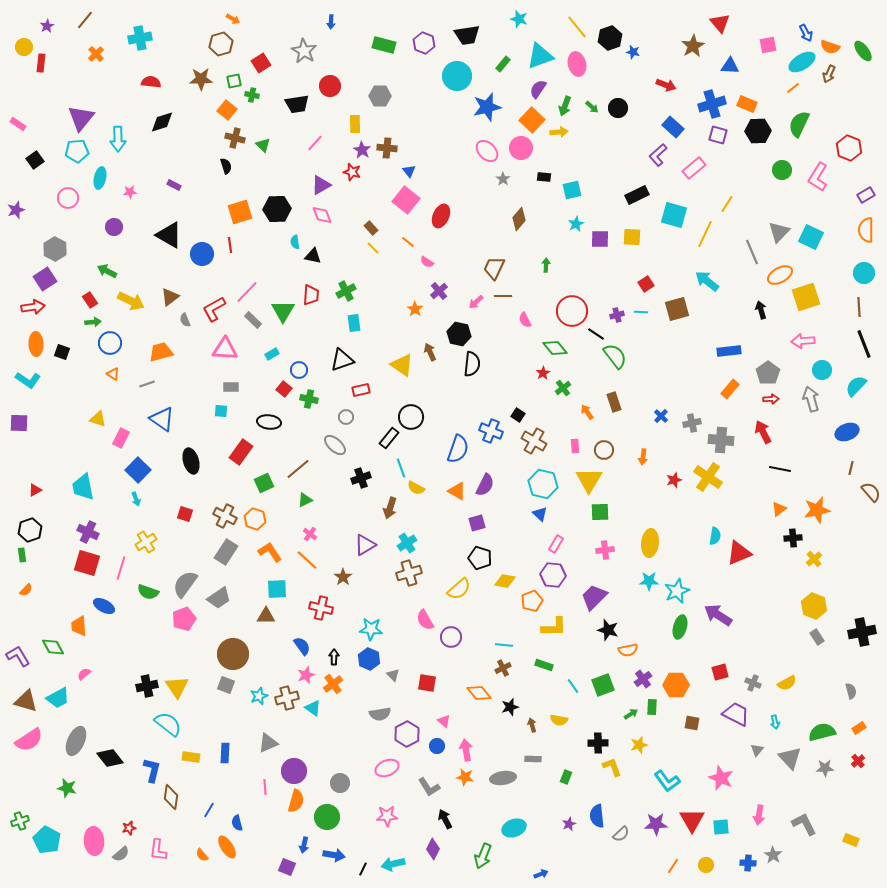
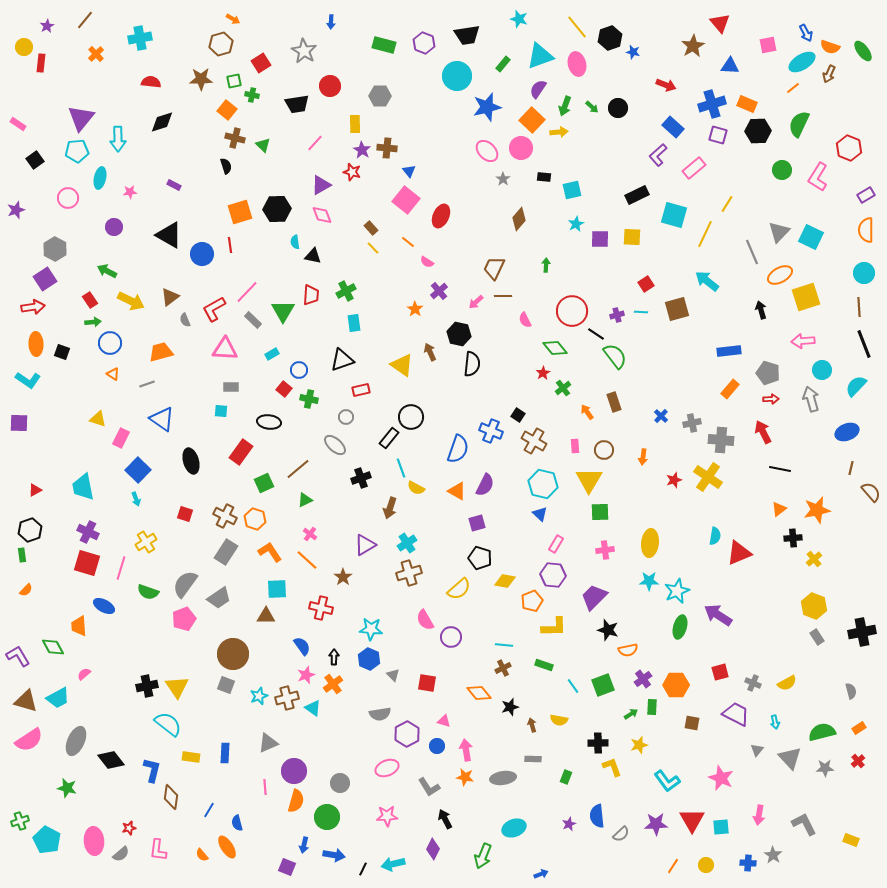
gray pentagon at (768, 373): rotated 20 degrees counterclockwise
pink triangle at (444, 721): rotated 24 degrees counterclockwise
black diamond at (110, 758): moved 1 px right, 2 px down
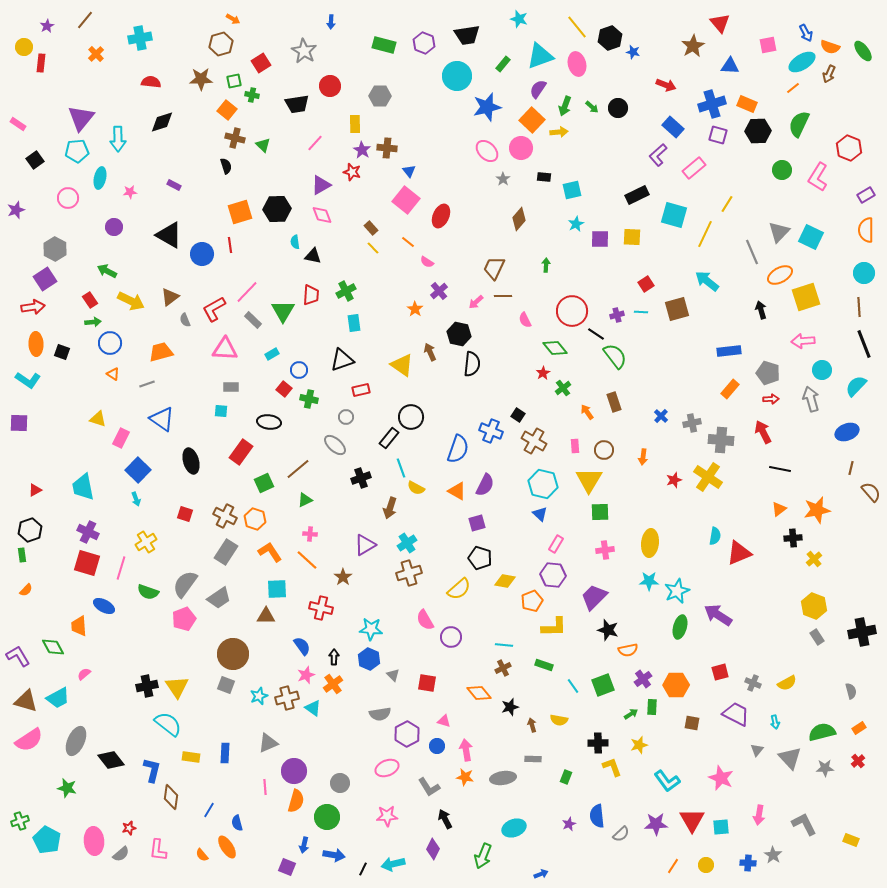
pink cross at (310, 534): rotated 32 degrees counterclockwise
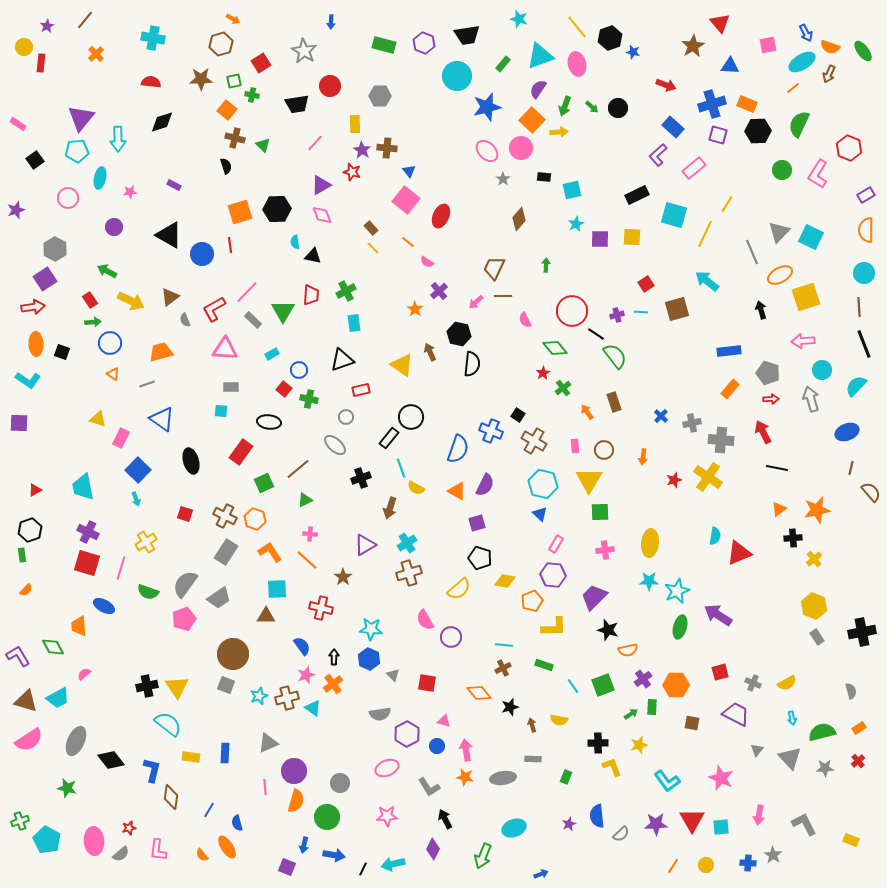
cyan cross at (140, 38): moved 13 px right; rotated 20 degrees clockwise
pink L-shape at (818, 177): moved 3 px up
black line at (780, 469): moved 3 px left, 1 px up
cyan arrow at (775, 722): moved 17 px right, 4 px up
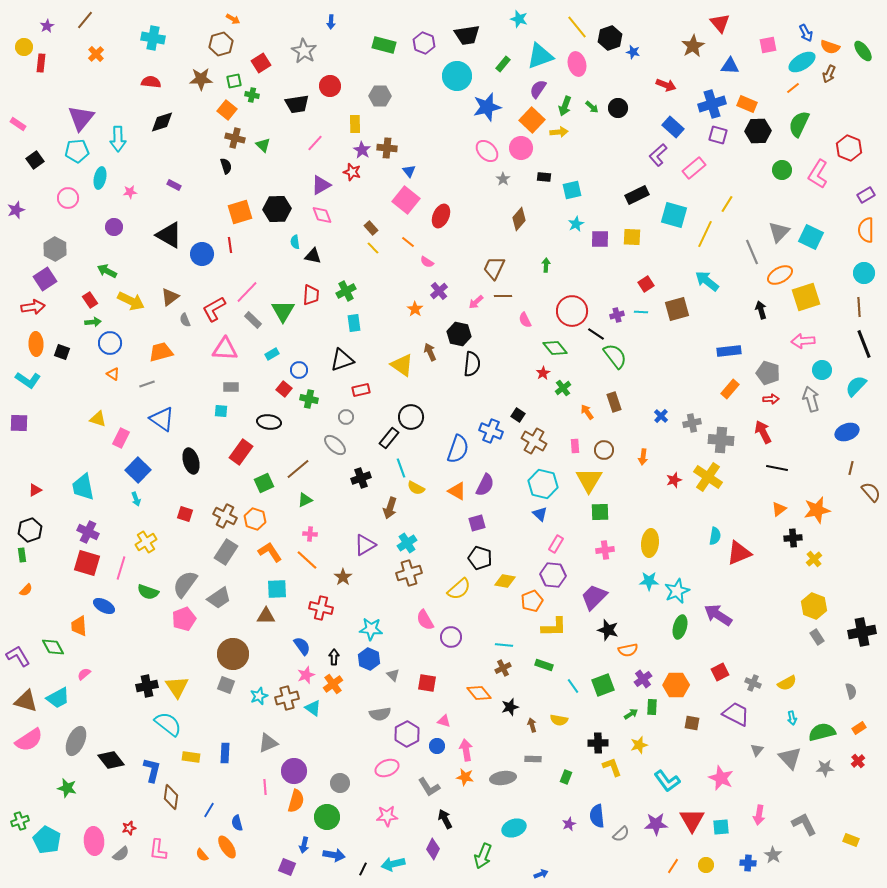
red square at (720, 672): rotated 12 degrees counterclockwise
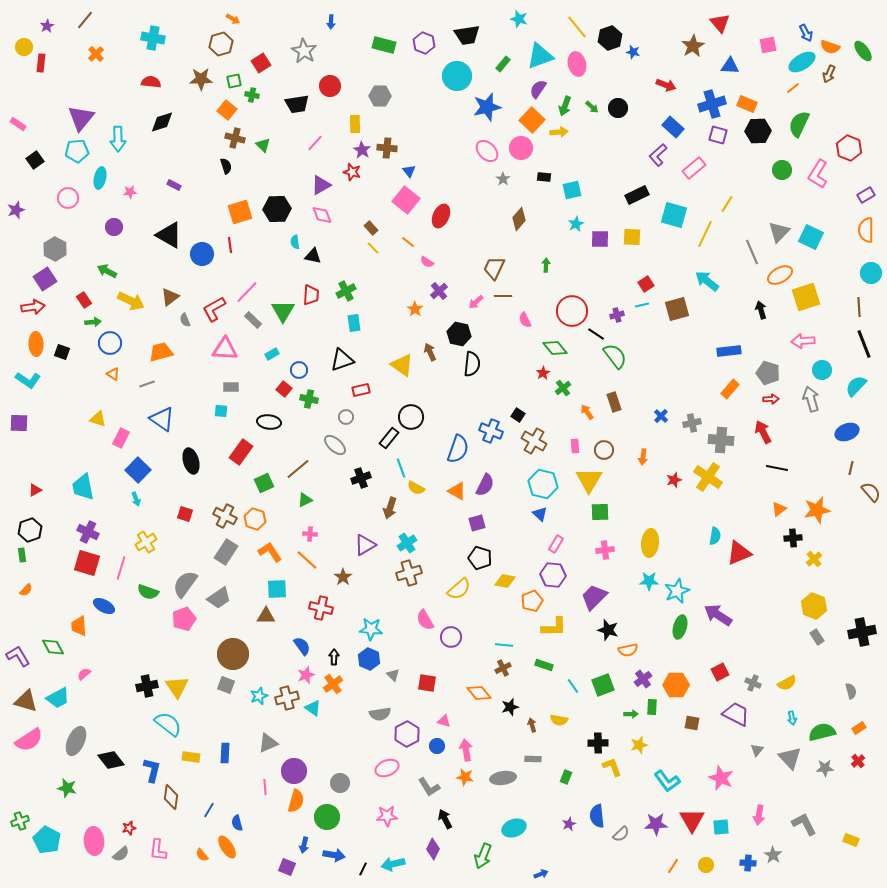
cyan circle at (864, 273): moved 7 px right
red rectangle at (90, 300): moved 6 px left
cyan line at (641, 312): moved 1 px right, 7 px up; rotated 16 degrees counterclockwise
green arrow at (631, 714): rotated 32 degrees clockwise
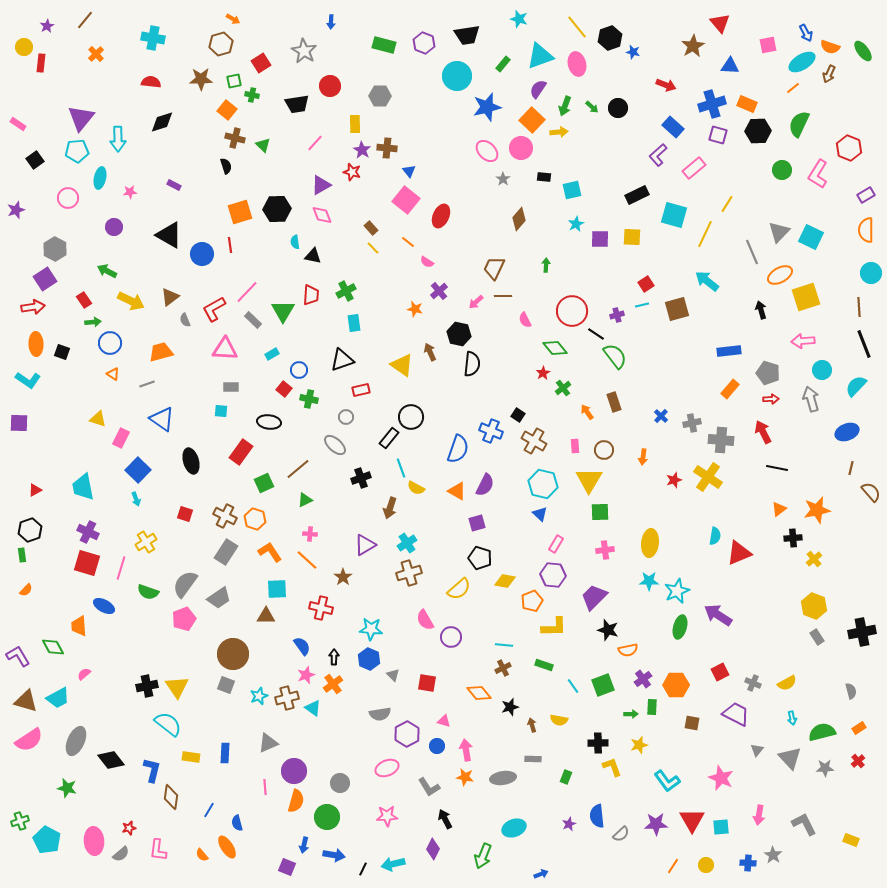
orange star at (415, 309): rotated 21 degrees counterclockwise
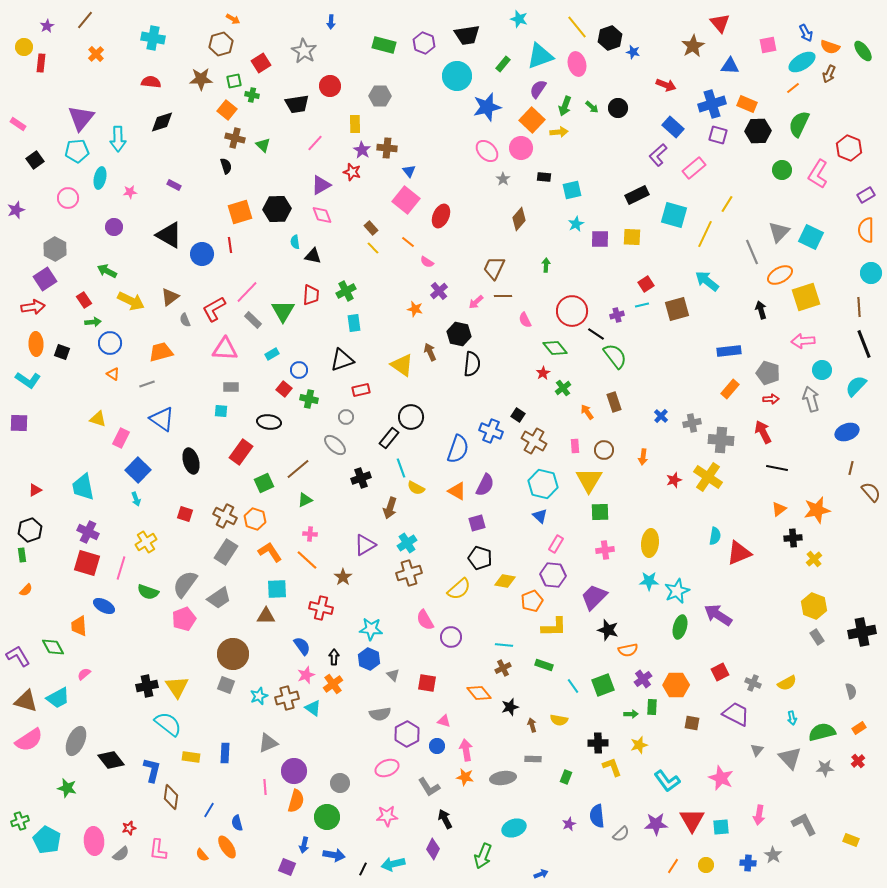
blue triangle at (540, 514): moved 2 px down
